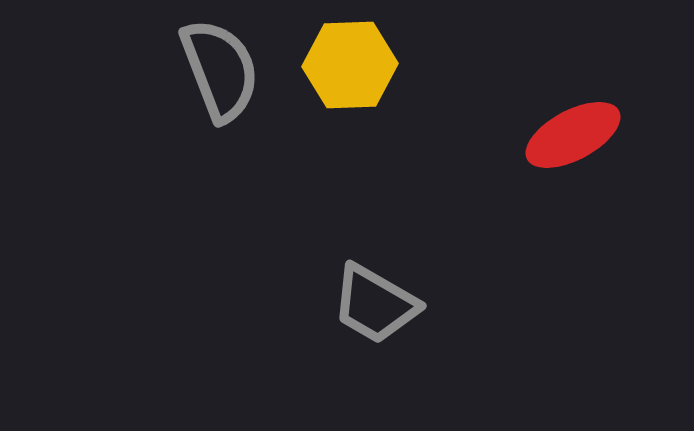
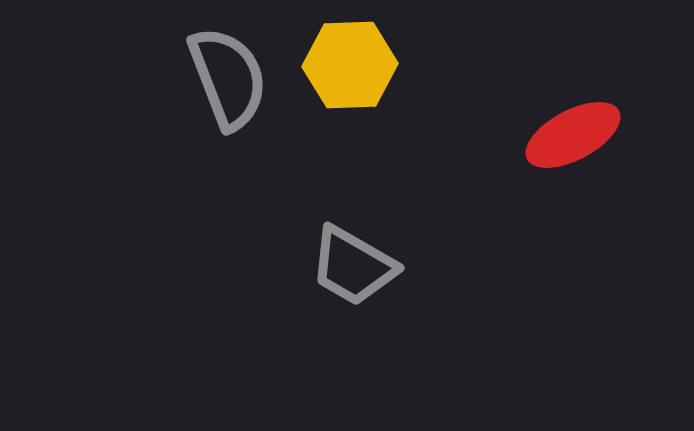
gray semicircle: moved 8 px right, 8 px down
gray trapezoid: moved 22 px left, 38 px up
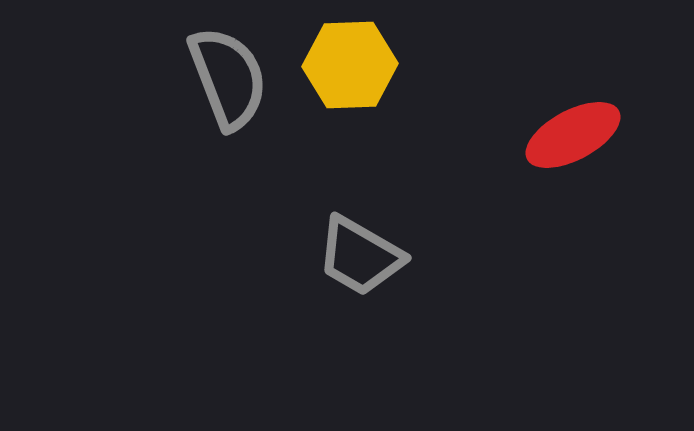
gray trapezoid: moved 7 px right, 10 px up
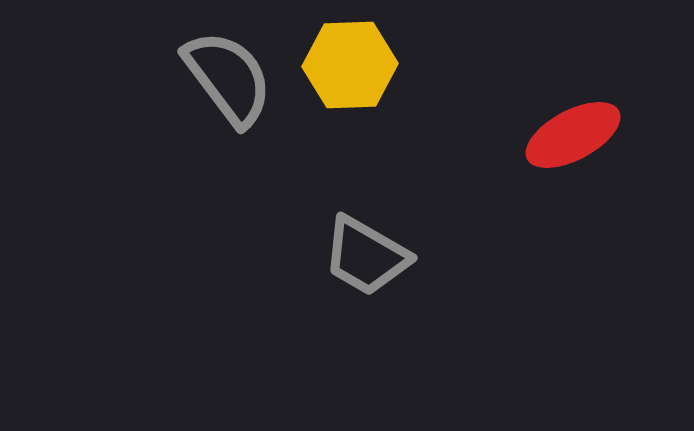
gray semicircle: rotated 16 degrees counterclockwise
gray trapezoid: moved 6 px right
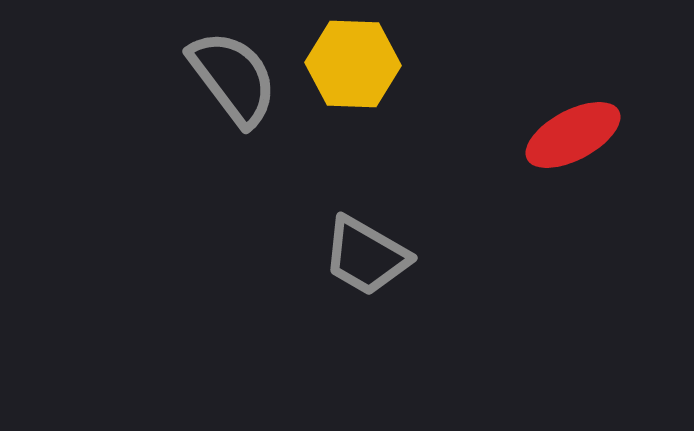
yellow hexagon: moved 3 px right, 1 px up; rotated 4 degrees clockwise
gray semicircle: moved 5 px right
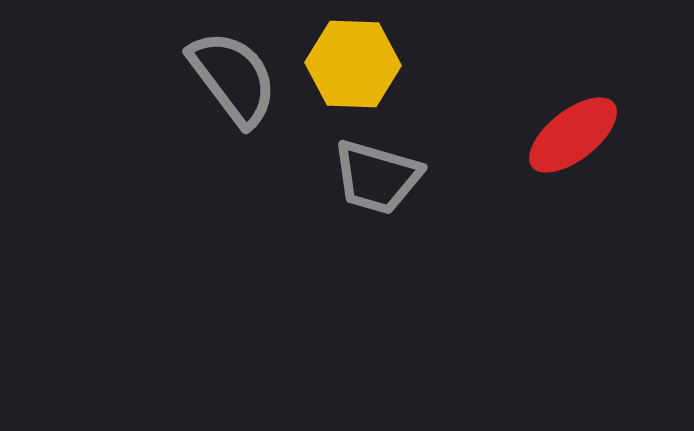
red ellipse: rotated 10 degrees counterclockwise
gray trapezoid: moved 11 px right, 79 px up; rotated 14 degrees counterclockwise
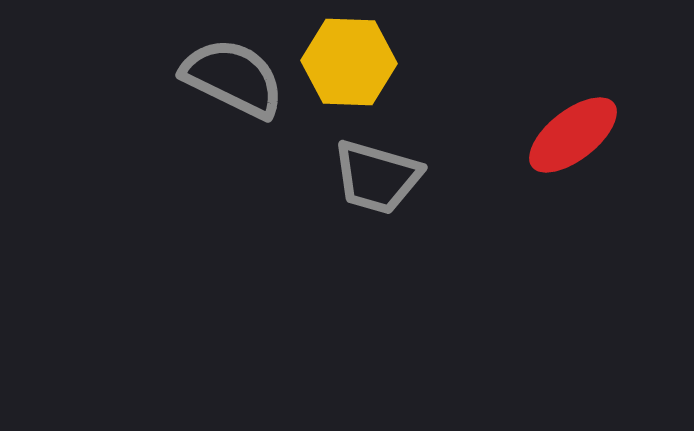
yellow hexagon: moved 4 px left, 2 px up
gray semicircle: rotated 27 degrees counterclockwise
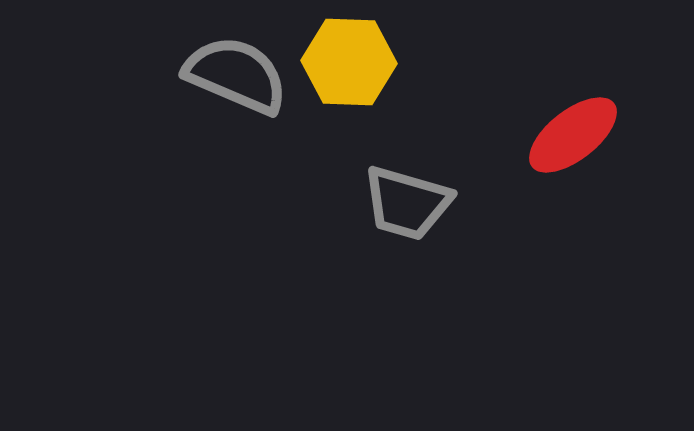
gray semicircle: moved 3 px right, 3 px up; rotated 3 degrees counterclockwise
gray trapezoid: moved 30 px right, 26 px down
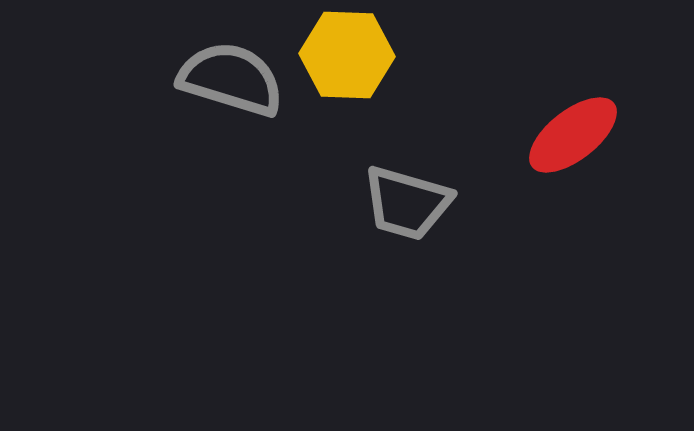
yellow hexagon: moved 2 px left, 7 px up
gray semicircle: moved 5 px left, 4 px down; rotated 6 degrees counterclockwise
